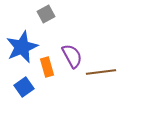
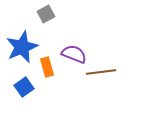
purple semicircle: moved 2 px right, 2 px up; rotated 40 degrees counterclockwise
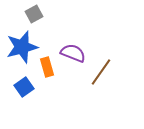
gray square: moved 12 px left
blue star: rotated 8 degrees clockwise
purple semicircle: moved 1 px left, 1 px up
brown line: rotated 48 degrees counterclockwise
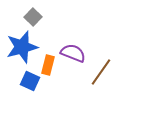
gray square: moved 1 px left, 3 px down; rotated 18 degrees counterclockwise
orange rectangle: moved 1 px right, 2 px up; rotated 30 degrees clockwise
blue square: moved 6 px right, 6 px up; rotated 30 degrees counterclockwise
